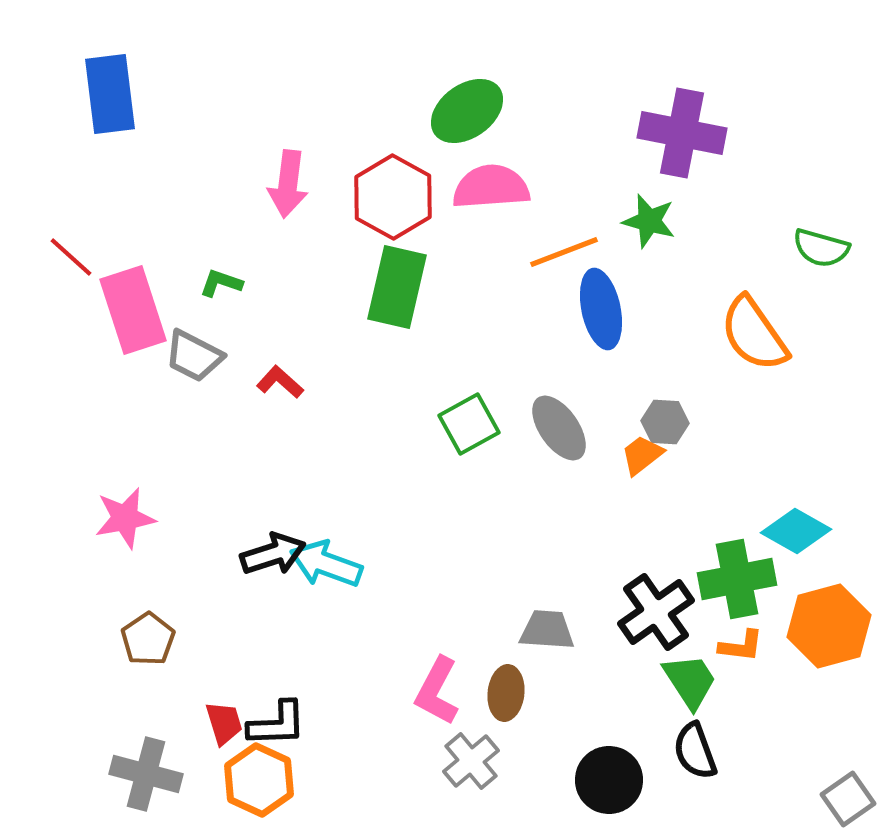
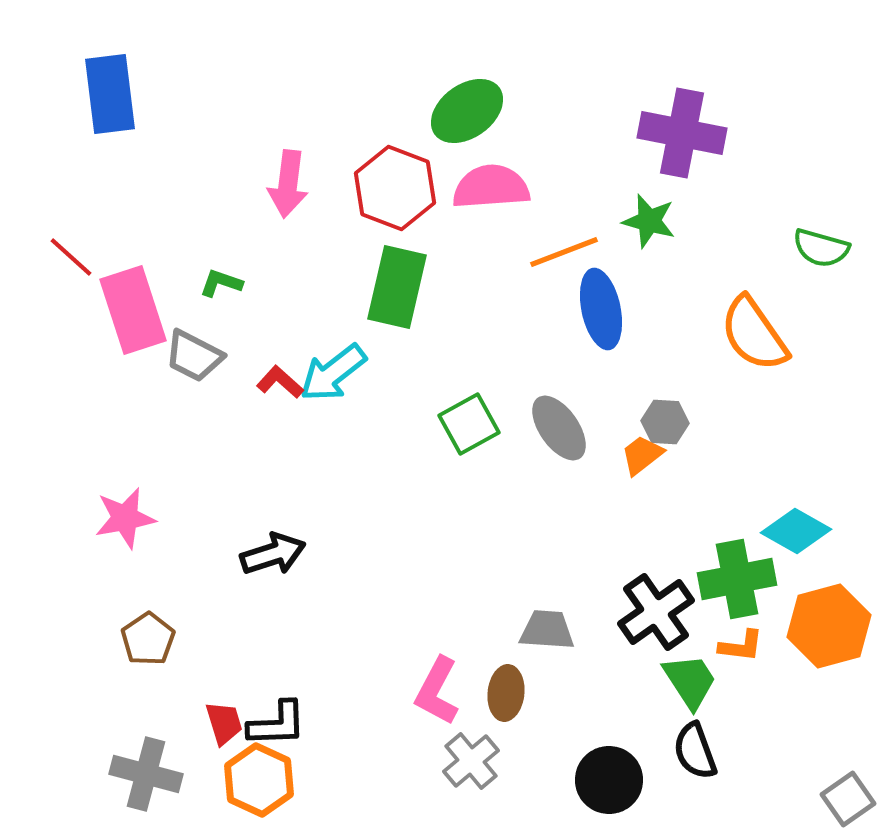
red hexagon at (393, 197): moved 2 px right, 9 px up; rotated 8 degrees counterclockwise
cyan arrow at (326, 564): moved 7 px right, 191 px up; rotated 58 degrees counterclockwise
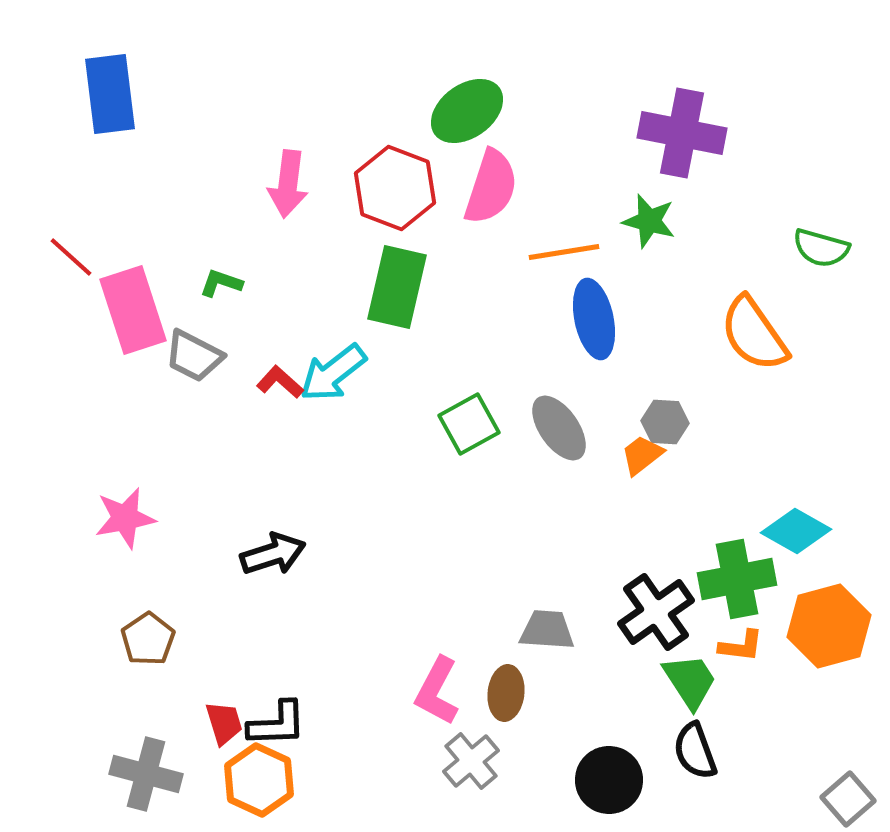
pink semicircle at (491, 187): rotated 112 degrees clockwise
orange line at (564, 252): rotated 12 degrees clockwise
blue ellipse at (601, 309): moved 7 px left, 10 px down
gray square at (848, 799): rotated 6 degrees counterclockwise
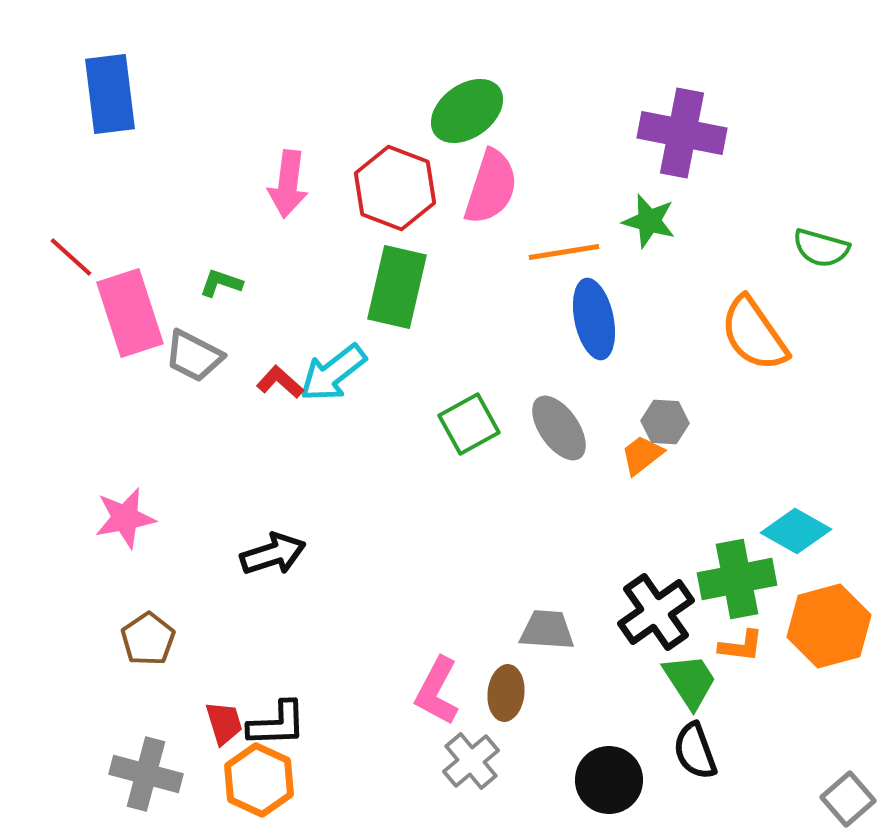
pink rectangle at (133, 310): moved 3 px left, 3 px down
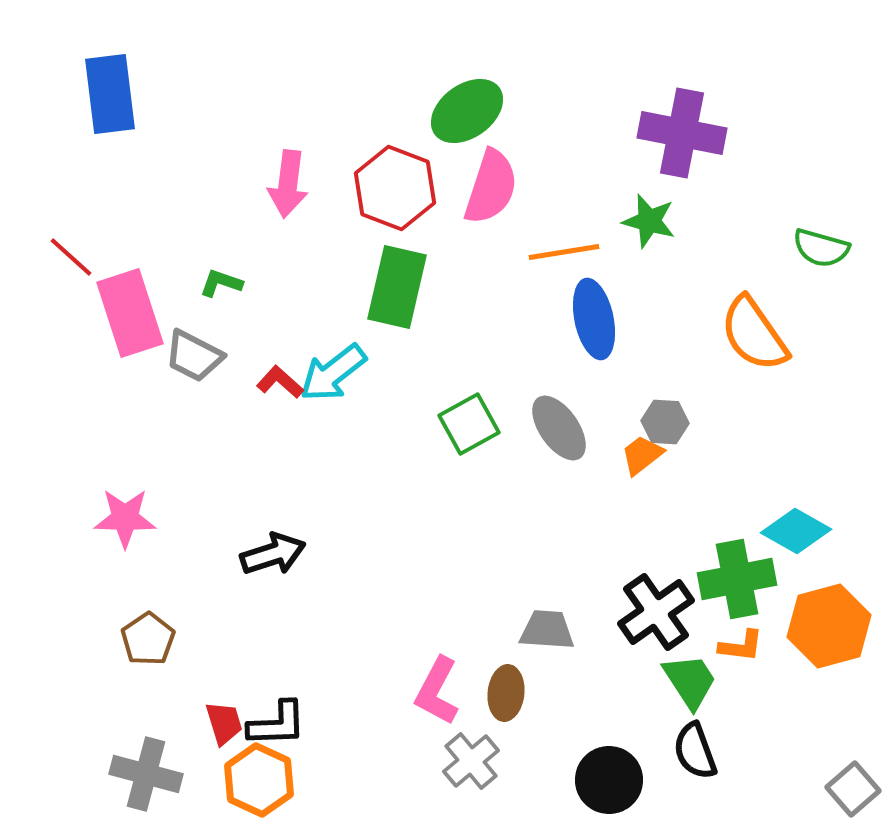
pink star at (125, 518): rotated 12 degrees clockwise
gray square at (848, 799): moved 5 px right, 10 px up
